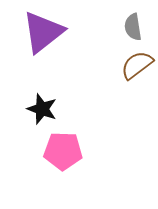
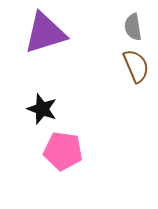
purple triangle: moved 2 px right, 1 px down; rotated 21 degrees clockwise
brown semicircle: moved 1 px left, 1 px down; rotated 104 degrees clockwise
pink pentagon: rotated 6 degrees clockwise
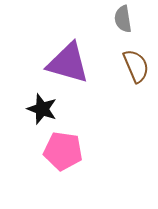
gray semicircle: moved 10 px left, 8 px up
purple triangle: moved 23 px right, 30 px down; rotated 33 degrees clockwise
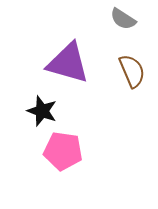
gray semicircle: rotated 48 degrees counterclockwise
brown semicircle: moved 4 px left, 5 px down
black star: moved 2 px down
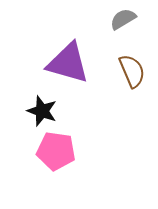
gray semicircle: rotated 116 degrees clockwise
pink pentagon: moved 7 px left
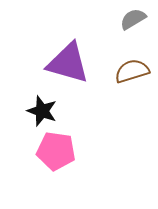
gray semicircle: moved 10 px right
brown semicircle: rotated 84 degrees counterclockwise
